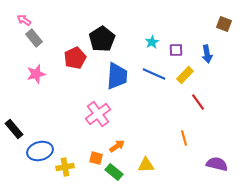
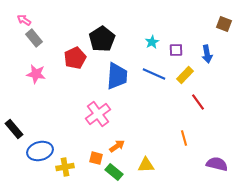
pink star: rotated 24 degrees clockwise
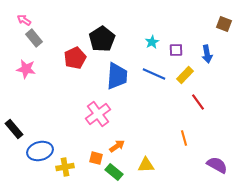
pink star: moved 10 px left, 5 px up
purple semicircle: moved 1 px down; rotated 15 degrees clockwise
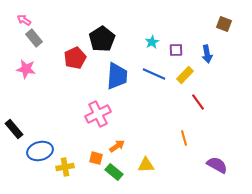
pink cross: rotated 10 degrees clockwise
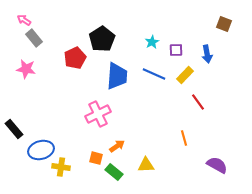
blue ellipse: moved 1 px right, 1 px up
yellow cross: moved 4 px left; rotated 18 degrees clockwise
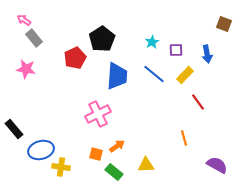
blue line: rotated 15 degrees clockwise
orange square: moved 4 px up
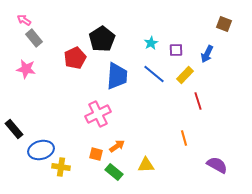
cyan star: moved 1 px left, 1 px down
blue arrow: rotated 36 degrees clockwise
red line: moved 1 px up; rotated 18 degrees clockwise
